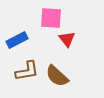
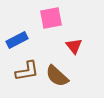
pink square: rotated 15 degrees counterclockwise
red triangle: moved 7 px right, 7 px down
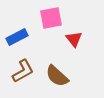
blue rectangle: moved 3 px up
red triangle: moved 7 px up
brown L-shape: moved 4 px left; rotated 20 degrees counterclockwise
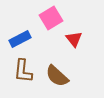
pink square: rotated 20 degrees counterclockwise
blue rectangle: moved 3 px right, 2 px down
brown L-shape: rotated 125 degrees clockwise
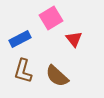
brown L-shape: rotated 10 degrees clockwise
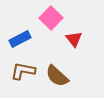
pink square: rotated 15 degrees counterclockwise
brown L-shape: rotated 85 degrees clockwise
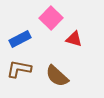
red triangle: rotated 36 degrees counterclockwise
brown L-shape: moved 4 px left, 2 px up
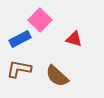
pink square: moved 11 px left, 2 px down
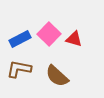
pink square: moved 9 px right, 14 px down
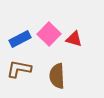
brown semicircle: rotated 45 degrees clockwise
